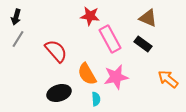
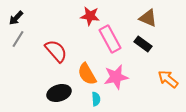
black arrow: moved 1 px down; rotated 28 degrees clockwise
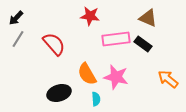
pink rectangle: moved 6 px right; rotated 68 degrees counterclockwise
red semicircle: moved 2 px left, 7 px up
pink star: rotated 25 degrees clockwise
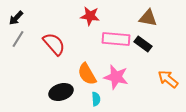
brown triangle: rotated 12 degrees counterclockwise
pink rectangle: rotated 12 degrees clockwise
black ellipse: moved 2 px right, 1 px up
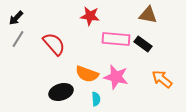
brown triangle: moved 3 px up
orange semicircle: rotated 40 degrees counterclockwise
orange arrow: moved 6 px left
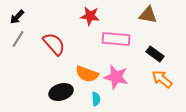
black arrow: moved 1 px right, 1 px up
black rectangle: moved 12 px right, 10 px down
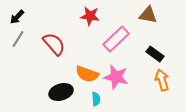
pink rectangle: rotated 48 degrees counterclockwise
orange arrow: moved 1 px down; rotated 35 degrees clockwise
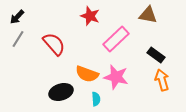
red star: rotated 12 degrees clockwise
black rectangle: moved 1 px right, 1 px down
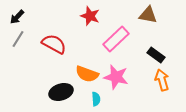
red semicircle: rotated 20 degrees counterclockwise
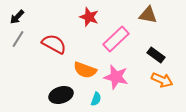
red star: moved 1 px left, 1 px down
orange semicircle: moved 2 px left, 4 px up
orange arrow: rotated 130 degrees clockwise
black ellipse: moved 3 px down
cyan semicircle: rotated 24 degrees clockwise
